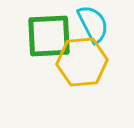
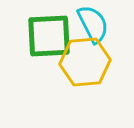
yellow hexagon: moved 3 px right
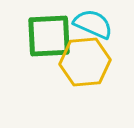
cyan semicircle: rotated 39 degrees counterclockwise
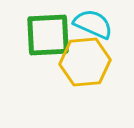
green square: moved 1 px left, 1 px up
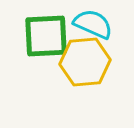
green square: moved 2 px left, 1 px down
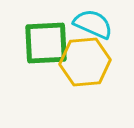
green square: moved 7 px down
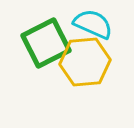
green square: rotated 24 degrees counterclockwise
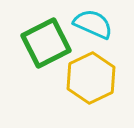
yellow hexagon: moved 6 px right, 16 px down; rotated 21 degrees counterclockwise
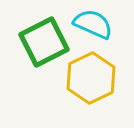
green square: moved 2 px left, 1 px up
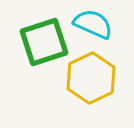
green square: rotated 9 degrees clockwise
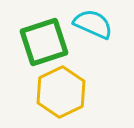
yellow hexagon: moved 30 px left, 14 px down
